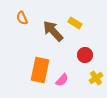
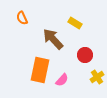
brown arrow: moved 8 px down
yellow cross: moved 1 px right, 1 px up
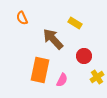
red circle: moved 1 px left, 1 px down
pink semicircle: rotated 16 degrees counterclockwise
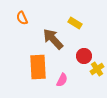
orange rectangle: moved 2 px left, 3 px up; rotated 15 degrees counterclockwise
yellow cross: moved 8 px up
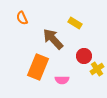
orange rectangle: rotated 25 degrees clockwise
pink semicircle: rotated 64 degrees clockwise
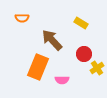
orange semicircle: rotated 64 degrees counterclockwise
yellow rectangle: moved 6 px right
brown arrow: moved 1 px left, 1 px down
red circle: moved 2 px up
yellow cross: moved 1 px up
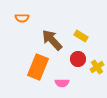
yellow rectangle: moved 13 px down
red circle: moved 6 px left, 5 px down
yellow cross: moved 1 px up
pink semicircle: moved 3 px down
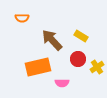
orange rectangle: rotated 55 degrees clockwise
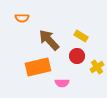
brown arrow: moved 3 px left
red circle: moved 1 px left, 3 px up
